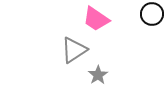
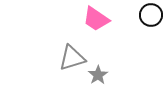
black circle: moved 1 px left, 1 px down
gray triangle: moved 2 px left, 8 px down; rotated 16 degrees clockwise
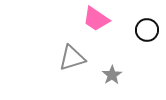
black circle: moved 4 px left, 15 px down
gray star: moved 14 px right
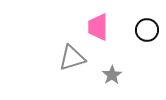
pink trapezoid: moved 2 px right, 8 px down; rotated 56 degrees clockwise
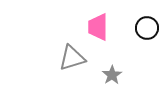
black circle: moved 2 px up
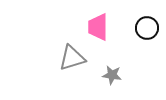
gray star: rotated 30 degrees counterclockwise
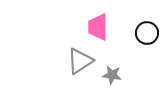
black circle: moved 5 px down
gray triangle: moved 8 px right, 3 px down; rotated 16 degrees counterclockwise
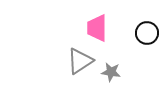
pink trapezoid: moved 1 px left, 1 px down
gray star: moved 1 px left, 3 px up
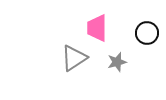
gray triangle: moved 6 px left, 3 px up
gray star: moved 6 px right, 10 px up; rotated 24 degrees counterclockwise
